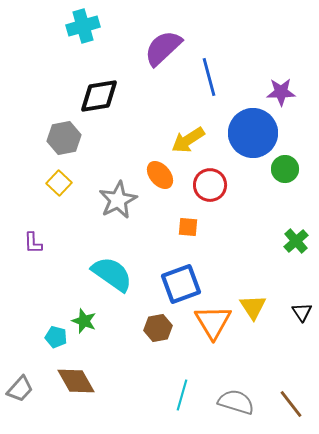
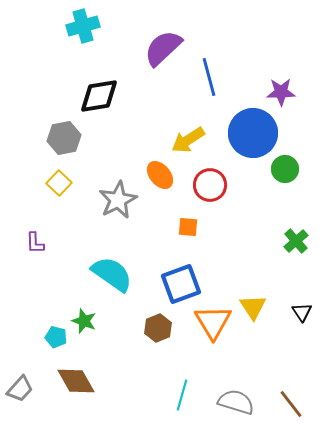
purple L-shape: moved 2 px right
brown hexagon: rotated 12 degrees counterclockwise
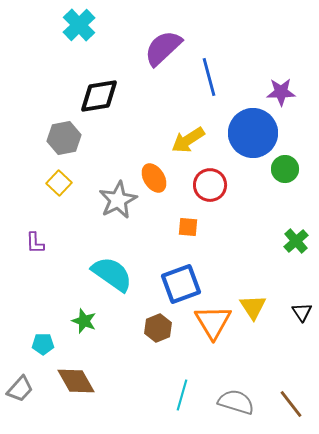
cyan cross: moved 4 px left, 1 px up; rotated 28 degrees counterclockwise
orange ellipse: moved 6 px left, 3 px down; rotated 8 degrees clockwise
cyan pentagon: moved 13 px left, 7 px down; rotated 15 degrees counterclockwise
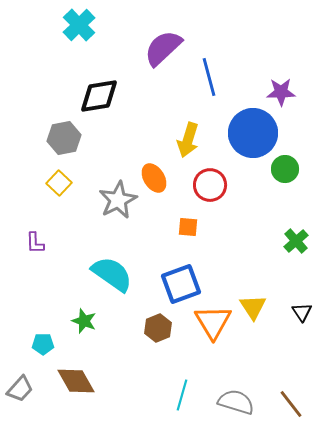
yellow arrow: rotated 40 degrees counterclockwise
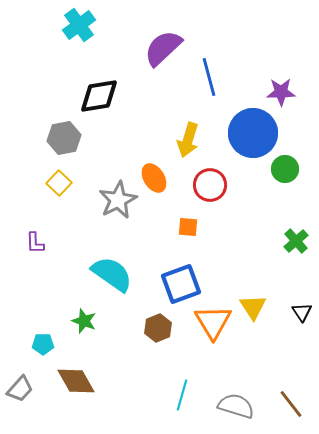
cyan cross: rotated 8 degrees clockwise
gray semicircle: moved 4 px down
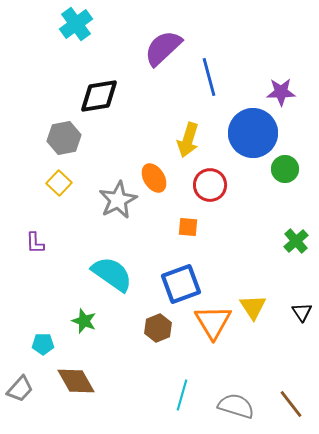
cyan cross: moved 3 px left, 1 px up
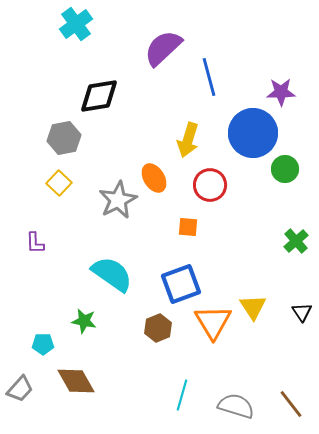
green star: rotated 10 degrees counterclockwise
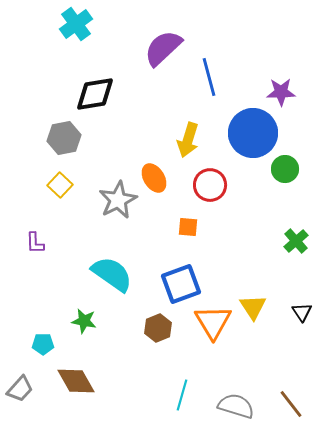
black diamond: moved 4 px left, 2 px up
yellow square: moved 1 px right, 2 px down
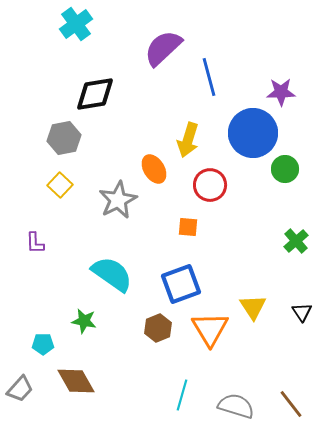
orange ellipse: moved 9 px up
orange triangle: moved 3 px left, 7 px down
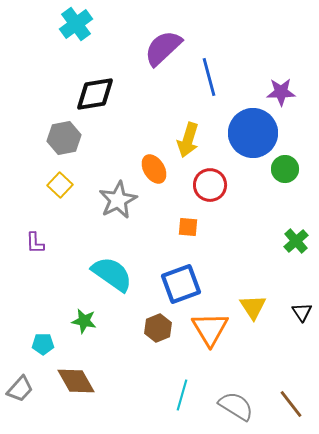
gray semicircle: rotated 15 degrees clockwise
